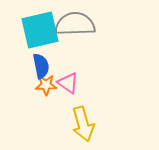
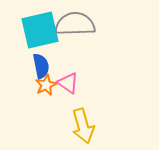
orange star: rotated 25 degrees counterclockwise
yellow arrow: moved 2 px down
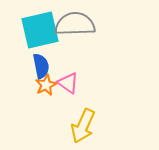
yellow arrow: rotated 40 degrees clockwise
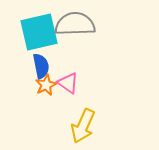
cyan square: moved 1 px left, 2 px down
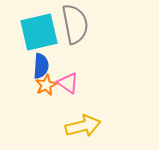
gray semicircle: rotated 81 degrees clockwise
blue semicircle: rotated 15 degrees clockwise
yellow arrow: rotated 128 degrees counterclockwise
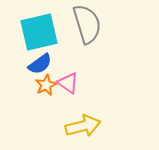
gray semicircle: moved 12 px right; rotated 6 degrees counterclockwise
blue semicircle: moved 1 px left, 2 px up; rotated 50 degrees clockwise
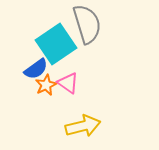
cyan square: moved 17 px right, 12 px down; rotated 21 degrees counterclockwise
blue semicircle: moved 4 px left, 5 px down
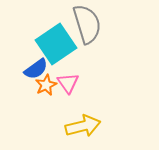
pink triangle: rotated 20 degrees clockwise
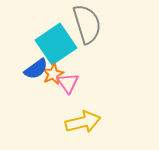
orange star: moved 7 px right, 11 px up
yellow arrow: moved 4 px up
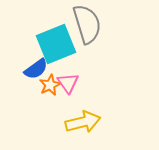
cyan square: rotated 12 degrees clockwise
orange star: moved 3 px left, 11 px down
